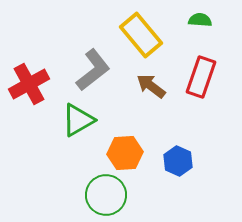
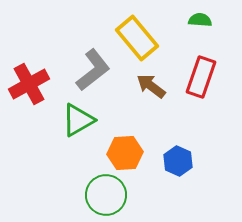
yellow rectangle: moved 4 px left, 3 px down
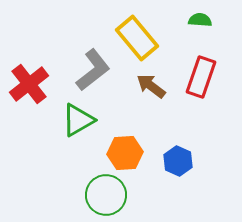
red cross: rotated 9 degrees counterclockwise
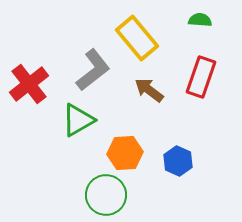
brown arrow: moved 2 px left, 4 px down
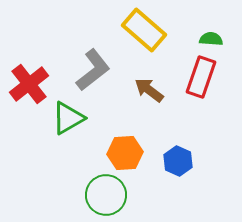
green semicircle: moved 11 px right, 19 px down
yellow rectangle: moved 7 px right, 8 px up; rotated 9 degrees counterclockwise
green triangle: moved 10 px left, 2 px up
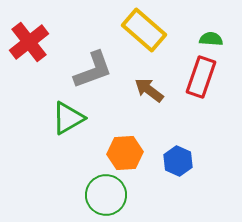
gray L-shape: rotated 18 degrees clockwise
red cross: moved 42 px up
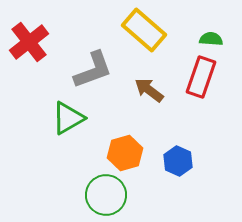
orange hexagon: rotated 12 degrees counterclockwise
